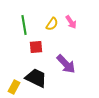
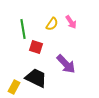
green line: moved 1 px left, 4 px down
red square: rotated 24 degrees clockwise
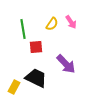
red square: rotated 24 degrees counterclockwise
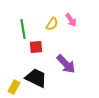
pink arrow: moved 2 px up
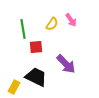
black trapezoid: moved 1 px up
